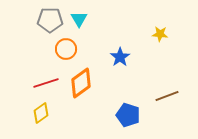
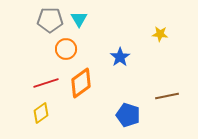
brown line: rotated 10 degrees clockwise
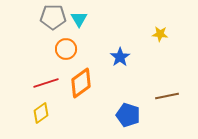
gray pentagon: moved 3 px right, 3 px up
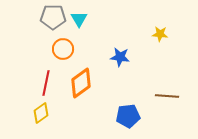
orange circle: moved 3 px left
blue star: rotated 30 degrees counterclockwise
red line: rotated 60 degrees counterclockwise
brown line: rotated 15 degrees clockwise
blue pentagon: moved 1 px down; rotated 25 degrees counterclockwise
